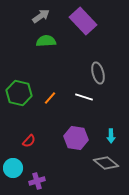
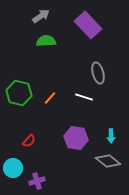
purple rectangle: moved 5 px right, 4 px down
gray diamond: moved 2 px right, 2 px up
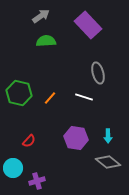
cyan arrow: moved 3 px left
gray diamond: moved 1 px down
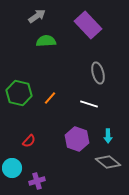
gray arrow: moved 4 px left
white line: moved 5 px right, 7 px down
purple hexagon: moved 1 px right, 1 px down; rotated 10 degrees clockwise
cyan circle: moved 1 px left
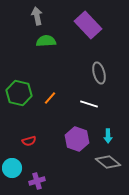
gray arrow: rotated 66 degrees counterclockwise
gray ellipse: moved 1 px right
red semicircle: rotated 32 degrees clockwise
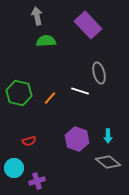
white line: moved 9 px left, 13 px up
cyan circle: moved 2 px right
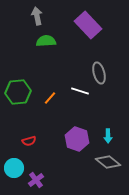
green hexagon: moved 1 px left, 1 px up; rotated 20 degrees counterclockwise
purple cross: moved 1 px left, 1 px up; rotated 21 degrees counterclockwise
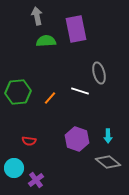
purple rectangle: moved 12 px left, 4 px down; rotated 32 degrees clockwise
red semicircle: rotated 24 degrees clockwise
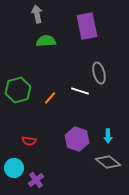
gray arrow: moved 2 px up
purple rectangle: moved 11 px right, 3 px up
green hexagon: moved 2 px up; rotated 10 degrees counterclockwise
